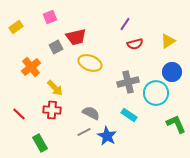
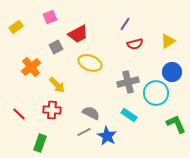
red trapezoid: moved 2 px right, 3 px up; rotated 15 degrees counterclockwise
yellow arrow: moved 2 px right, 3 px up
green rectangle: rotated 48 degrees clockwise
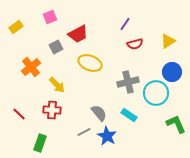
gray semicircle: moved 8 px right; rotated 24 degrees clockwise
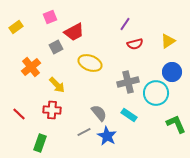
red trapezoid: moved 4 px left, 2 px up
